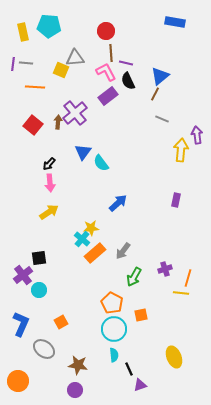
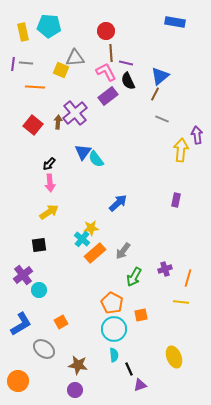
cyan semicircle at (101, 163): moved 5 px left, 4 px up
black square at (39, 258): moved 13 px up
yellow line at (181, 293): moved 9 px down
blue L-shape at (21, 324): rotated 35 degrees clockwise
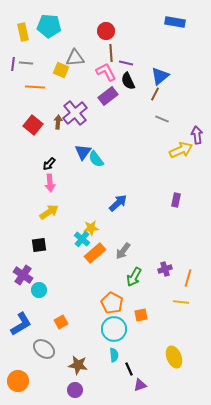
yellow arrow at (181, 150): rotated 60 degrees clockwise
purple cross at (23, 275): rotated 18 degrees counterclockwise
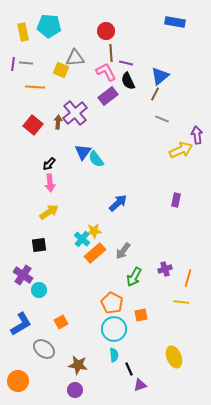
yellow star at (91, 228): moved 3 px right, 3 px down
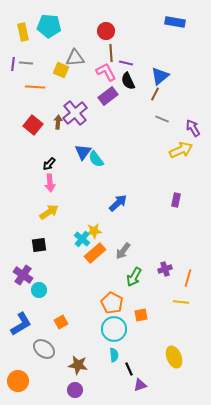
purple arrow at (197, 135): moved 4 px left, 7 px up; rotated 24 degrees counterclockwise
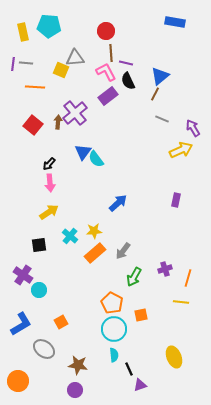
cyan cross at (82, 239): moved 12 px left, 3 px up
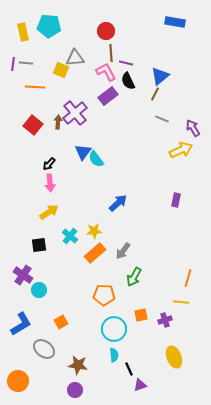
purple cross at (165, 269): moved 51 px down
orange pentagon at (112, 303): moved 8 px left, 8 px up; rotated 25 degrees counterclockwise
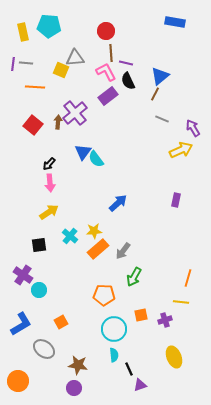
orange rectangle at (95, 253): moved 3 px right, 4 px up
purple circle at (75, 390): moved 1 px left, 2 px up
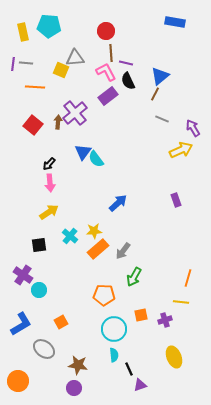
purple rectangle at (176, 200): rotated 32 degrees counterclockwise
